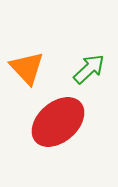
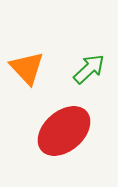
red ellipse: moved 6 px right, 9 px down
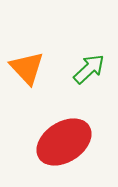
red ellipse: moved 11 px down; rotated 8 degrees clockwise
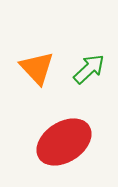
orange triangle: moved 10 px right
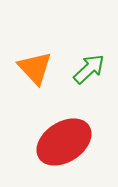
orange triangle: moved 2 px left
